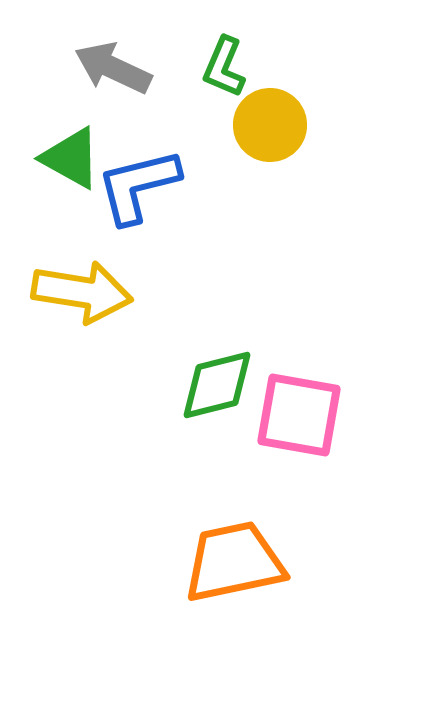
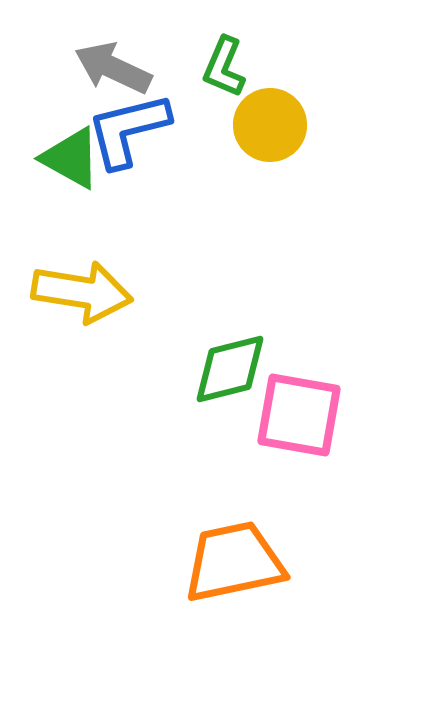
blue L-shape: moved 10 px left, 56 px up
green diamond: moved 13 px right, 16 px up
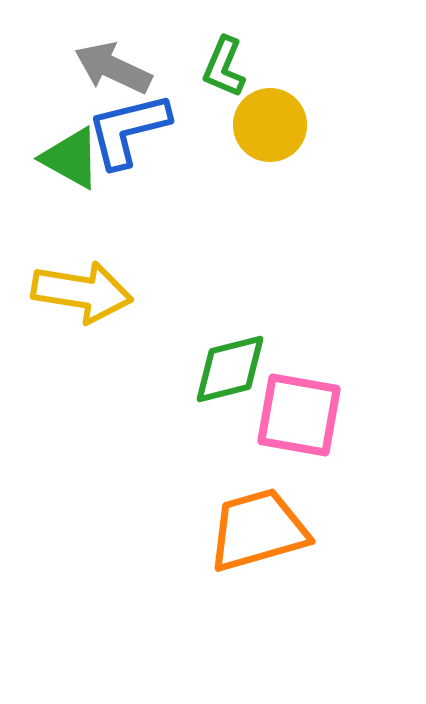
orange trapezoid: moved 24 px right, 32 px up; rotated 4 degrees counterclockwise
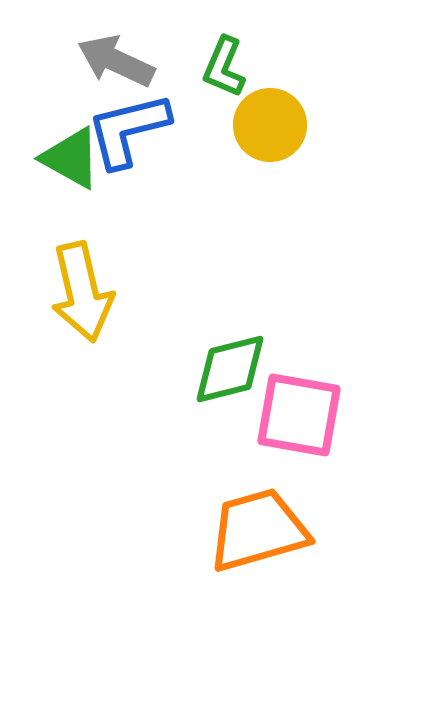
gray arrow: moved 3 px right, 7 px up
yellow arrow: rotated 68 degrees clockwise
